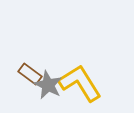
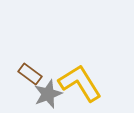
gray star: moved 9 px down; rotated 24 degrees clockwise
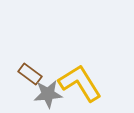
gray star: rotated 16 degrees clockwise
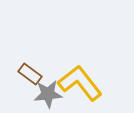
yellow L-shape: rotated 6 degrees counterclockwise
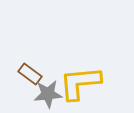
yellow L-shape: rotated 57 degrees counterclockwise
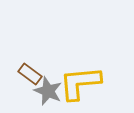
gray star: moved 3 px up; rotated 28 degrees clockwise
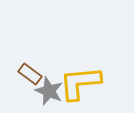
gray star: moved 1 px right
